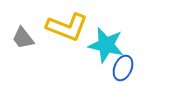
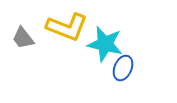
cyan star: moved 1 px left, 1 px up
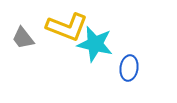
cyan star: moved 10 px left
blue ellipse: moved 6 px right; rotated 15 degrees counterclockwise
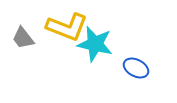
blue ellipse: moved 7 px right; rotated 70 degrees counterclockwise
